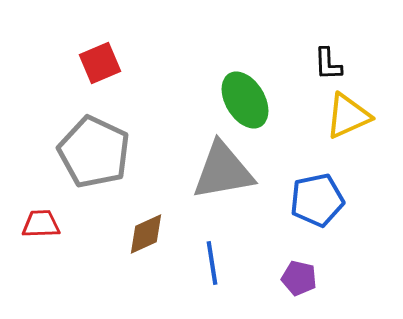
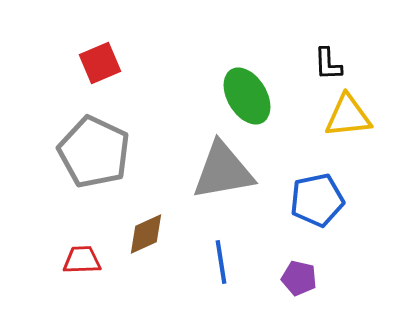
green ellipse: moved 2 px right, 4 px up
yellow triangle: rotated 18 degrees clockwise
red trapezoid: moved 41 px right, 36 px down
blue line: moved 9 px right, 1 px up
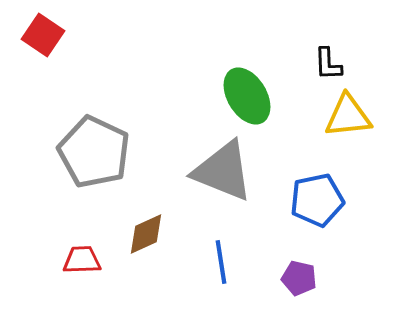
red square: moved 57 px left, 28 px up; rotated 33 degrees counterclockwise
gray triangle: rotated 32 degrees clockwise
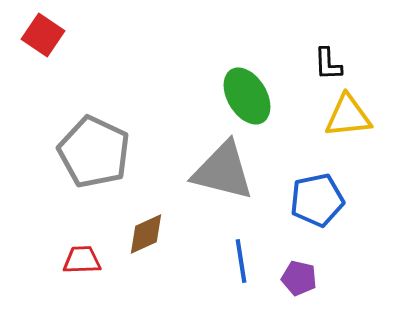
gray triangle: rotated 8 degrees counterclockwise
blue line: moved 20 px right, 1 px up
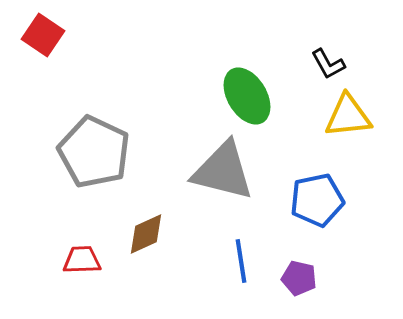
black L-shape: rotated 27 degrees counterclockwise
